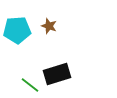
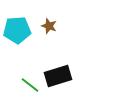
black rectangle: moved 1 px right, 2 px down
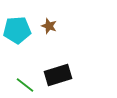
black rectangle: moved 1 px up
green line: moved 5 px left
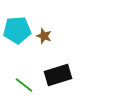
brown star: moved 5 px left, 10 px down
green line: moved 1 px left
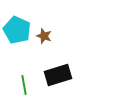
cyan pentagon: rotated 28 degrees clockwise
green line: rotated 42 degrees clockwise
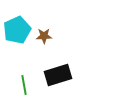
cyan pentagon: rotated 24 degrees clockwise
brown star: rotated 21 degrees counterclockwise
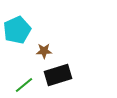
brown star: moved 15 px down
green line: rotated 60 degrees clockwise
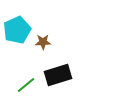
brown star: moved 1 px left, 9 px up
green line: moved 2 px right
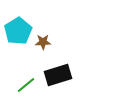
cyan pentagon: moved 1 px right, 1 px down; rotated 8 degrees counterclockwise
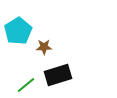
brown star: moved 1 px right, 5 px down
